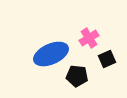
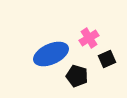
black pentagon: rotated 10 degrees clockwise
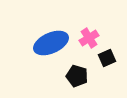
blue ellipse: moved 11 px up
black square: moved 1 px up
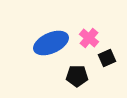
pink cross: rotated 18 degrees counterclockwise
black pentagon: rotated 15 degrees counterclockwise
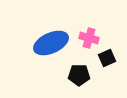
pink cross: rotated 24 degrees counterclockwise
black pentagon: moved 2 px right, 1 px up
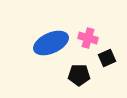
pink cross: moved 1 px left
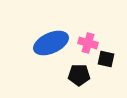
pink cross: moved 5 px down
black square: moved 1 px left, 1 px down; rotated 36 degrees clockwise
